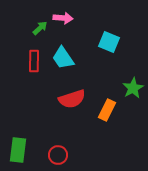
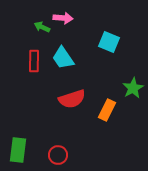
green arrow: moved 2 px right, 1 px up; rotated 112 degrees counterclockwise
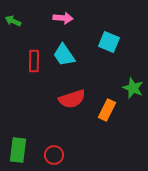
green arrow: moved 29 px left, 6 px up
cyan trapezoid: moved 1 px right, 3 px up
green star: rotated 20 degrees counterclockwise
red circle: moved 4 px left
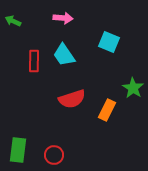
green star: rotated 10 degrees clockwise
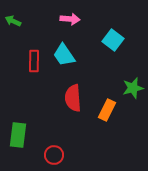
pink arrow: moved 7 px right, 1 px down
cyan square: moved 4 px right, 2 px up; rotated 15 degrees clockwise
green star: rotated 25 degrees clockwise
red semicircle: moved 1 px right, 1 px up; rotated 104 degrees clockwise
green rectangle: moved 15 px up
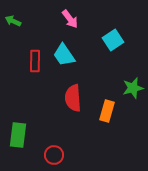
pink arrow: rotated 48 degrees clockwise
cyan square: rotated 20 degrees clockwise
red rectangle: moved 1 px right
orange rectangle: moved 1 px down; rotated 10 degrees counterclockwise
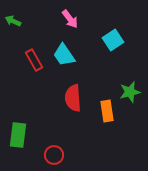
red rectangle: moved 1 px left, 1 px up; rotated 30 degrees counterclockwise
green star: moved 3 px left, 4 px down
orange rectangle: rotated 25 degrees counterclockwise
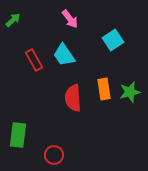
green arrow: moved 1 px up; rotated 112 degrees clockwise
orange rectangle: moved 3 px left, 22 px up
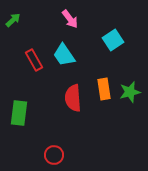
green rectangle: moved 1 px right, 22 px up
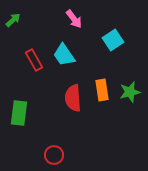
pink arrow: moved 4 px right
orange rectangle: moved 2 px left, 1 px down
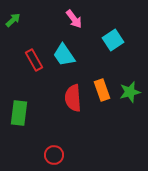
orange rectangle: rotated 10 degrees counterclockwise
